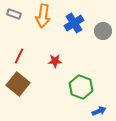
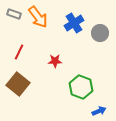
orange arrow: moved 5 px left, 1 px down; rotated 45 degrees counterclockwise
gray circle: moved 3 px left, 2 px down
red line: moved 4 px up
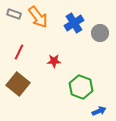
red star: moved 1 px left
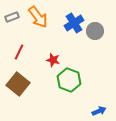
gray rectangle: moved 2 px left, 3 px down; rotated 40 degrees counterclockwise
gray circle: moved 5 px left, 2 px up
red star: moved 1 px left, 1 px up; rotated 16 degrees clockwise
green hexagon: moved 12 px left, 7 px up
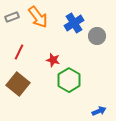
gray circle: moved 2 px right, 5 px down
green hexagon: rotated 10 degrees clockwise
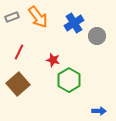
brown square: rotated 10 degrees clockwise
blue arrow: rotated 24 degrees clockwise
